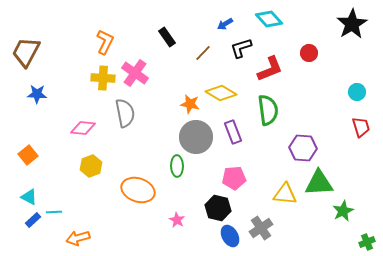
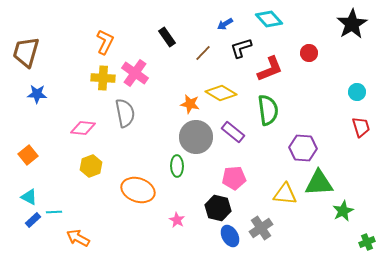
brown trapezoid: rotated 12 degrees counterclockwise
purple rectangle: rotated 30 degrees counterclockwise
orange arrow: rotated 45 degrees clockwise
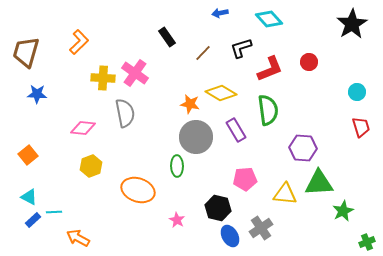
blue arrow: moved 5 px left, 11 px up; rotated 21 degrees clockwise
orange L-shape: moved 26 px left; rotated 20 degrees clockwise
red circle: moved 9 px down
purple rectangle: moved 3 px right, 2 px up; rotated 20 degrees clockwise
pink pentagon: moved 11 px right, 1 px down
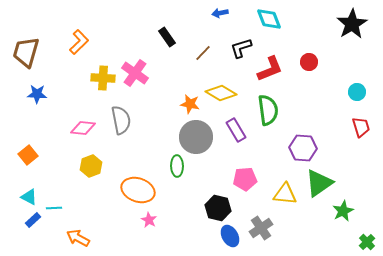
cyan diamond: rotated 20 degrees clockwise
gray semicircle: moved 4 px left, 7 px down
green triangle: rotated 32 degrees counterclockwise
cyan line: moved 4 px up
pink star: moved 28 px left
green cross: rotated 21 degrees counterclockwise
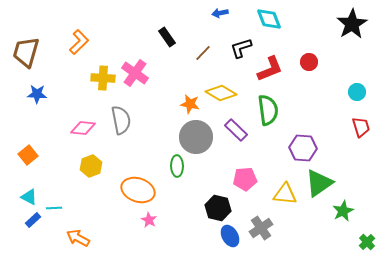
purple rectangle: rotated 15 degrees counterclockwise
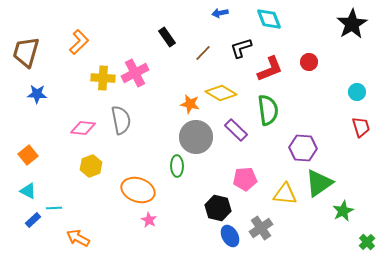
pink cross: rotated 28 degrees clockwise
cyan triangle: moved 1 px left, 6 px up
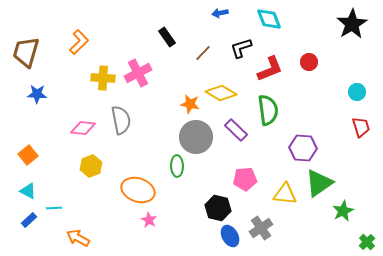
pink cross: moved 3 px right
blue rectangle: moved 4 px left
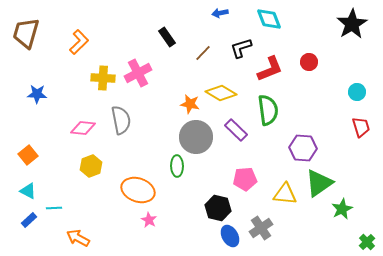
brown trapezoid: moved 19 px up
green star: moved 1 px left, 2 px up
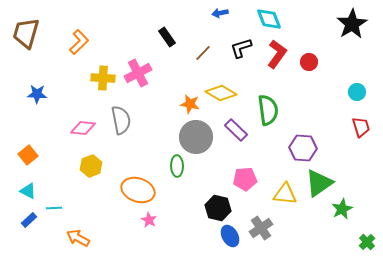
red L-shape: moved 7 px right, 15 px up; rotated 32 degrees counterclockwise
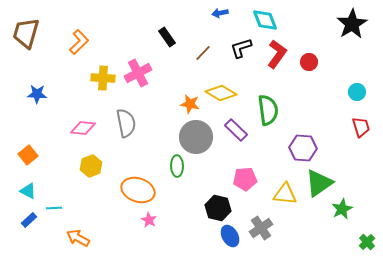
cyan diamond: moved 4 px left, 1 px down
gray semicircle: moved 5 px right, 3 px down
